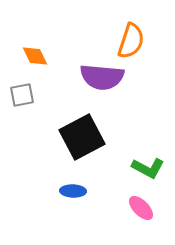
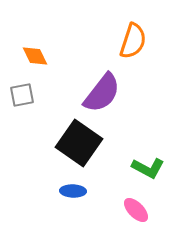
orange semicircle: moved 2 px right
purple semicircle: moved 16 px down; rotated 57 degrees counterclockwise
black square: moved 3 px left, 6 px down; rotated 27 degrees counterclockwise
pink ellipse: moved 5 px left, 2 px down
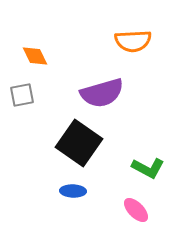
orange semicircle: rotated 69 degrees clockwise
purple semicircle: rotated 36 degrees clockwise
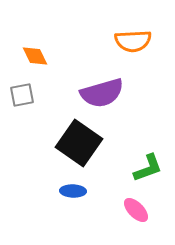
green L-shape: rotated 48 degrees counterclockwise
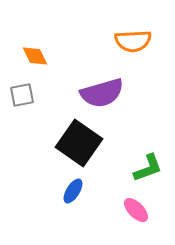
blue ellipse: rotated 60 degrees counterclockwise
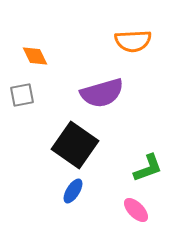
black square: moved 4 px left, 2 px down
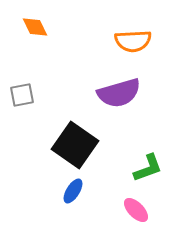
orange diamond: moved 29 px up
purple semicircle: moved 17 px right
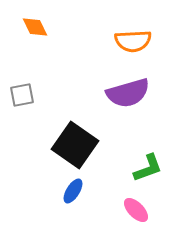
purple semicircle: moved 9 px right
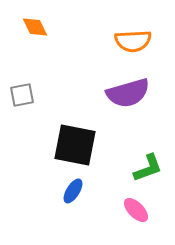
black square: rotated 24 degrees counterclockwise
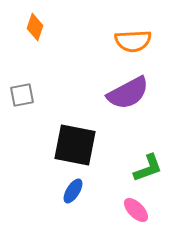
orange diamond: rotated 44 degrees clockwise
purple semicircle: rotated 12 degrees counterclockwise
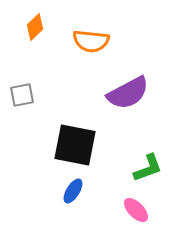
orange diamond: rotated 28 degrees clockwise
orange semicircle: moved 42 px left; rotated 9 degrees clockwise
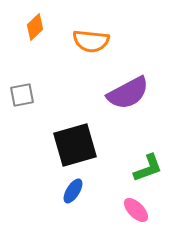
black square: rotated 27 degrees counterclockwise
